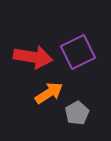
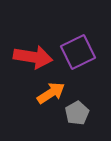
orange arrow: moved 2 px right
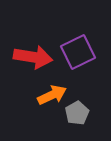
orange arrow: moved 1 px right, 2 px down; rotated 8 degrees clockwise
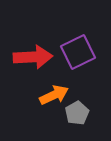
red arrow: rotated 12 degrees counterclockwise
orange arrow: moved 2 px right
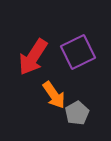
red arrow: rotated 126 degrees clockwise
orange arrow: rotated 80 degrees clockwise
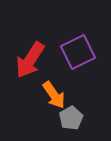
red arrow: moved 3 px left, 3 px down
gray pentagon: moved 6 px left, 5 px down
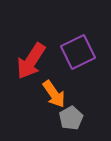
red arrow: moved 1 px right, 1 px down
orange arrow: moved 1 px up
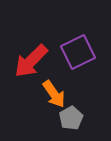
red arrow: rotated 12 degrees clockwise
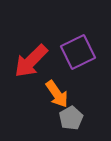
orange arrow: moved 3 px right
